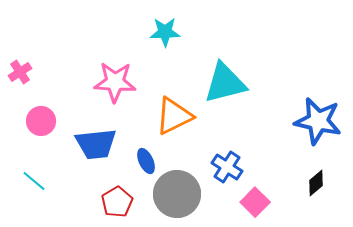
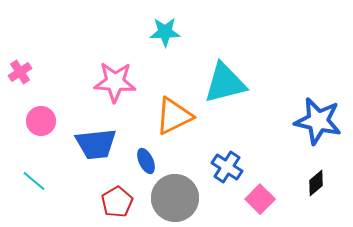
gray circle: moved 2 px left, 4 px down
pink square: moved 5 px right, 3 px up
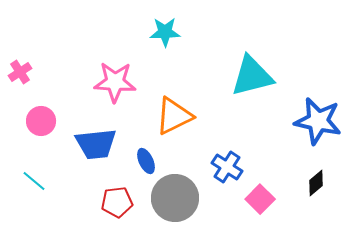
cyan triangle: moved 27 px right, 7 px up
red pentagon: rotated 24 degrees clockwise
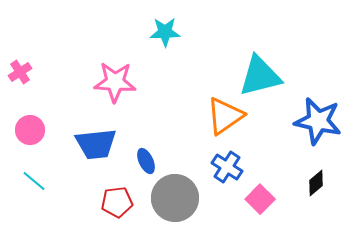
cyan triangle: moved 8 px right
orange triangle: moved 51 px right; rotated 9 degrees counterclockwise
pink circle: moved 11 px left, 9 px down
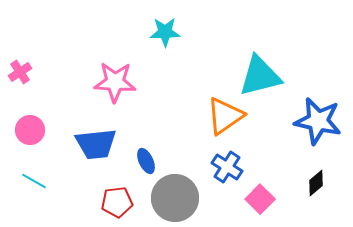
cyan line: rotated 10 degrees counterclockwise
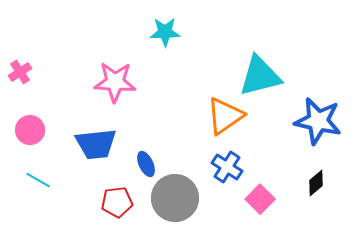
blue ellipse: moved 3 px down
cyan line: moved 4 px right, 1 px up
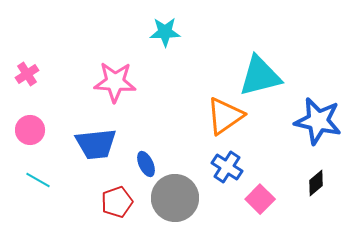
pink cross: moved 7 px right, 2 px down
red pentagon: rotated 12 degrees counterclockwise
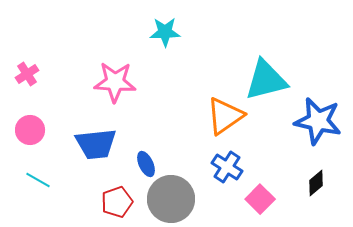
cyan triangle: moved 6 px right, 4 px down
gray circle: moved 4 px left, 1 px down
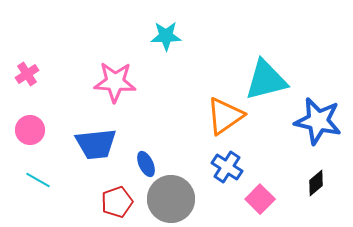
cyan star: moved 1 px right, 4 px down
